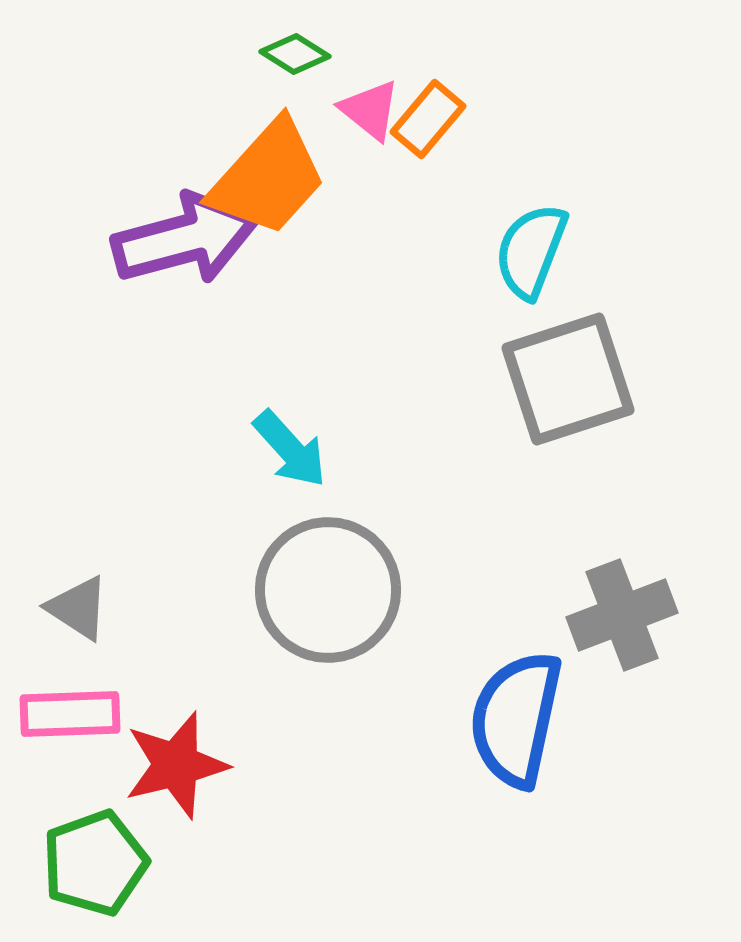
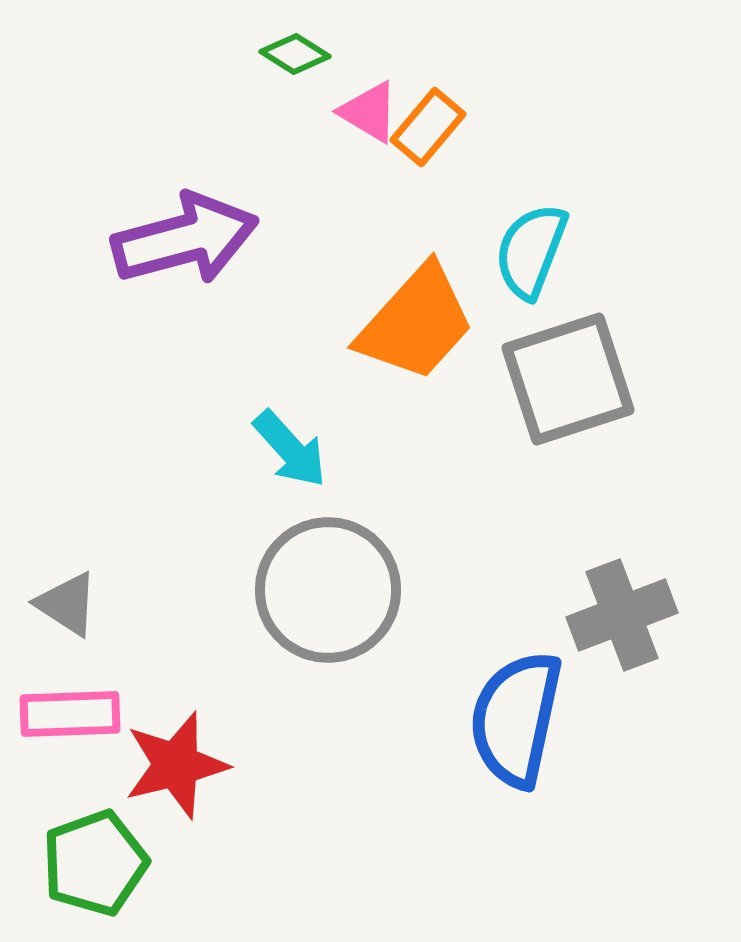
pink triangle: moved 1 px left, 2 px down; rotated 8 degrees counterclockwise
orange rectangle: moved 8 px down
orange trapezoid: moved 148 px right, 145 px down
gray triangle: moved 11 px left, 4 px up
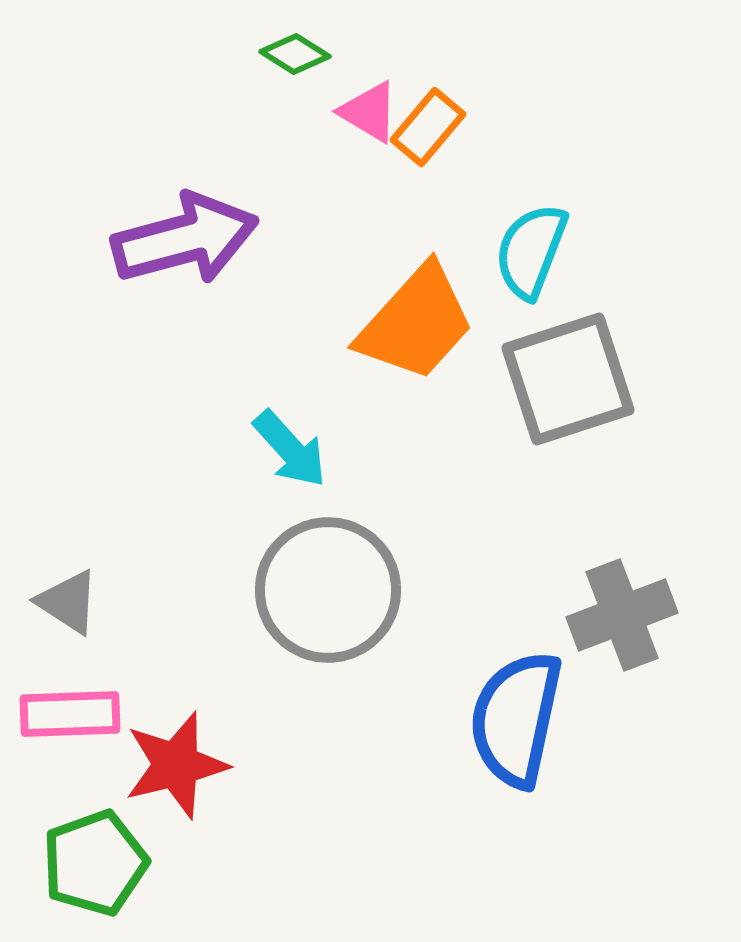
gray triangle: moved 1 px right, 2 px up
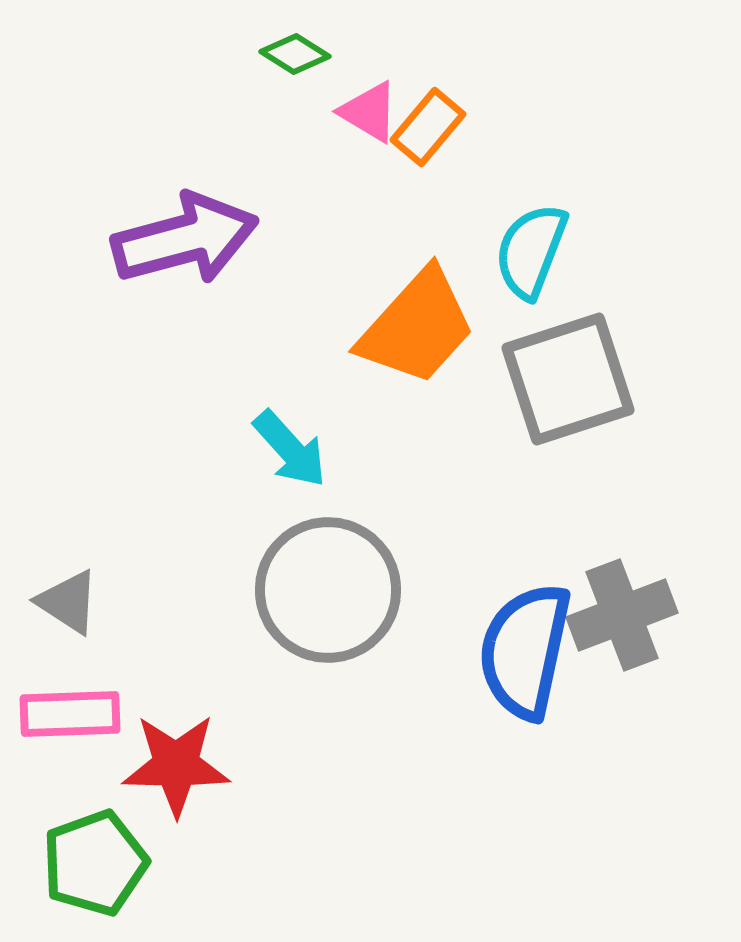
orange trapezoid: moved 1 px right, 4 px down
blue semicircle: moved 9 px right, 68 px up
red star: rotated 15 degrees clockwise
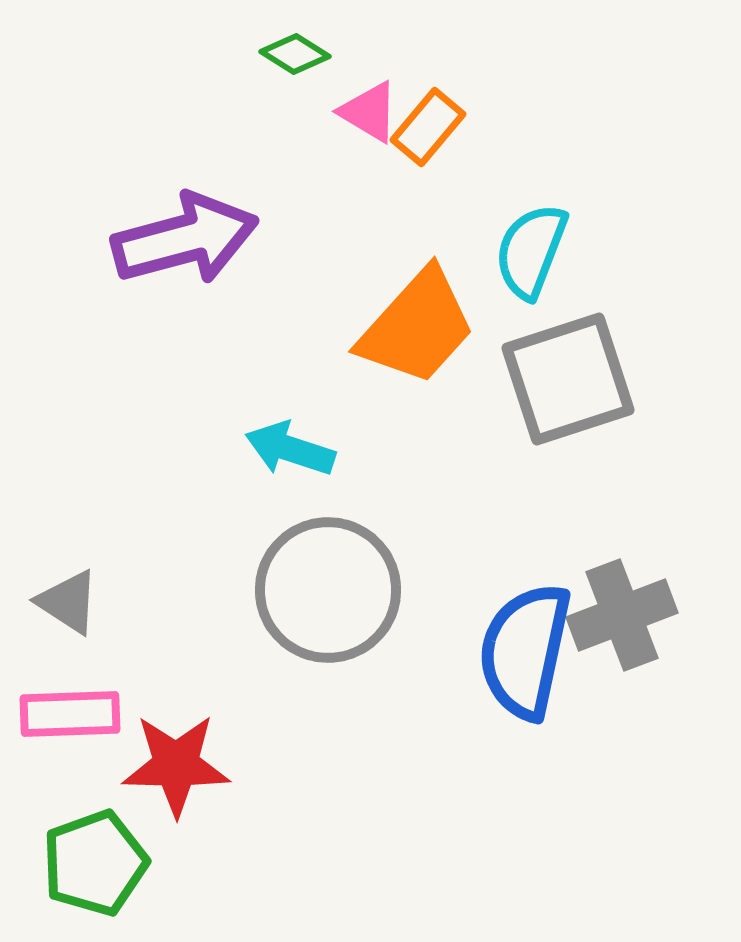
cyan arrow: rotated 150 degrees clockwise
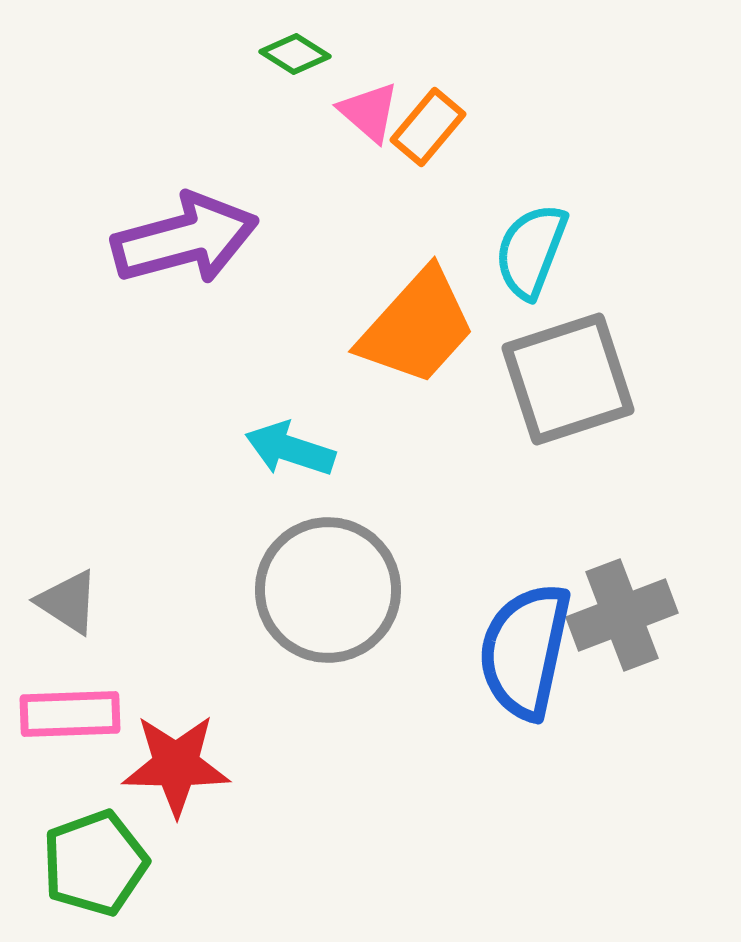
pink triangle: rotated 10 degrees clockwise
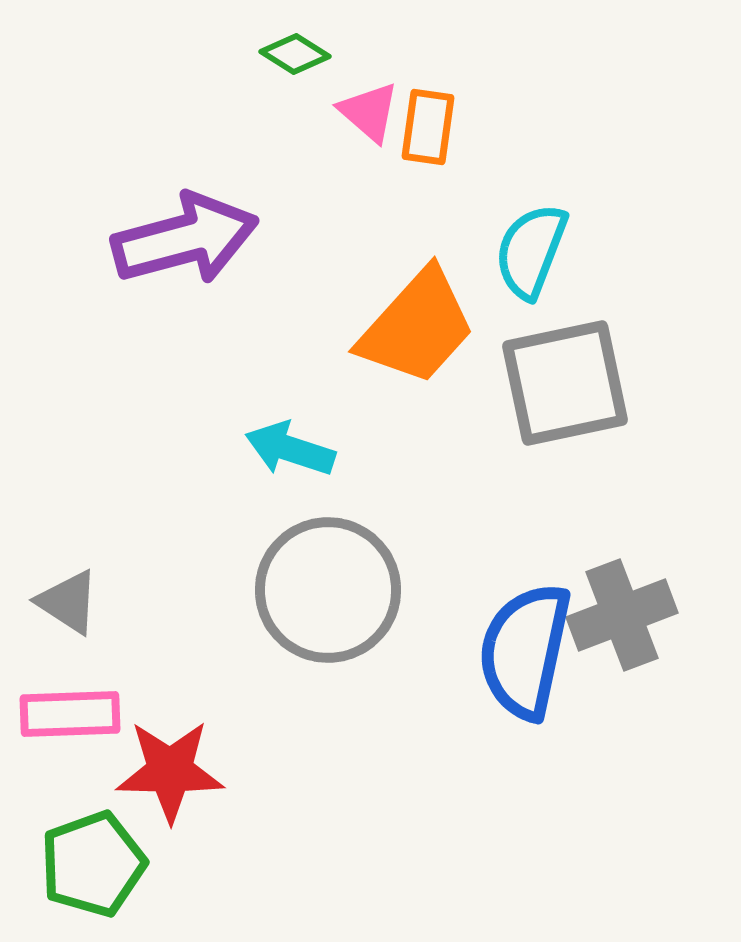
orange rectangle: rotated 32 degrees counterclockwise
gray square: moved 3 px left, 4 px down; rotated 6 degrees clockwise
red star: moved 6 px left, 6 px down
green pentagon: moved 2 px left, 1 px down
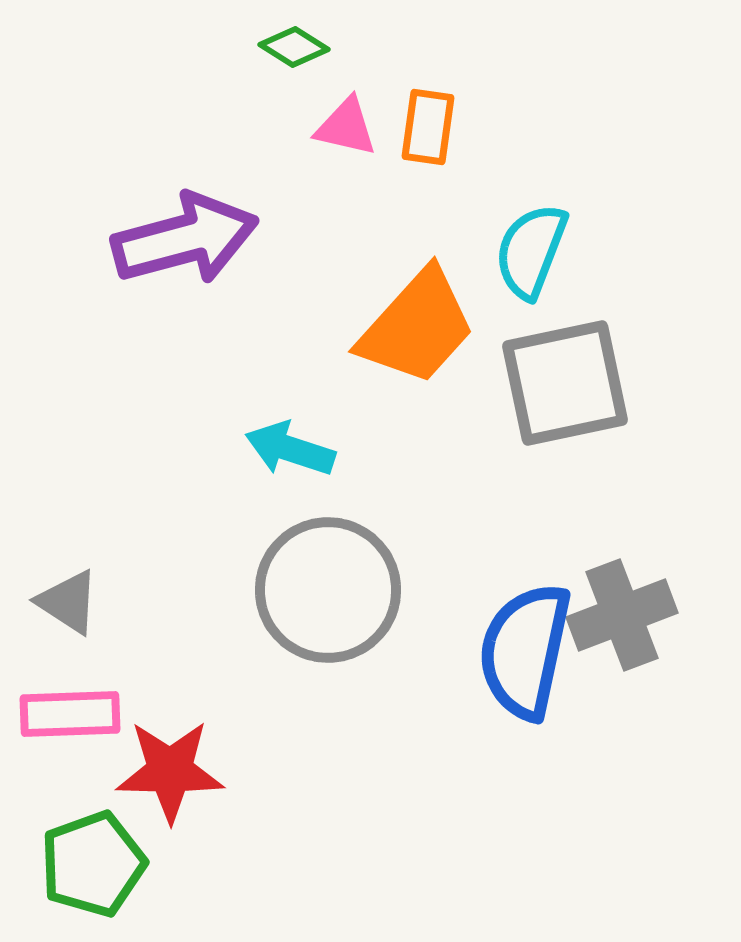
green diamond: moved 1 px left, 7 px up
pink triangle: moved 23 px left, 15 px down; rotated 28 degrees counterclockwise
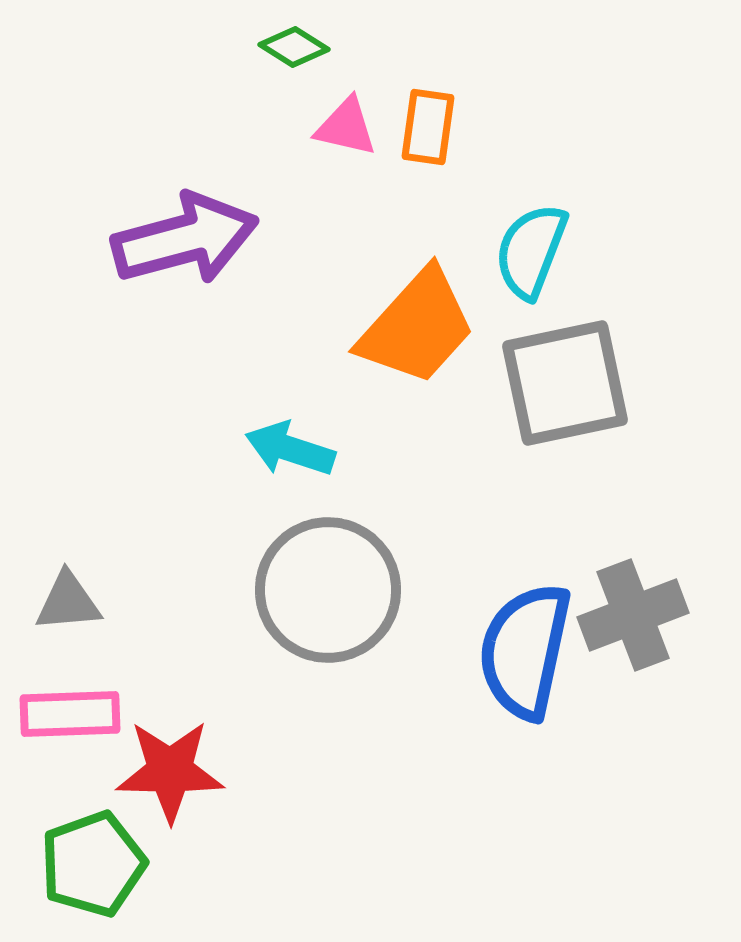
gray triangle: rotated 38 degrees counterclockwise
gray cross: moved 11 px right
